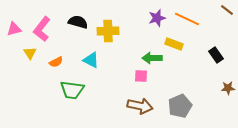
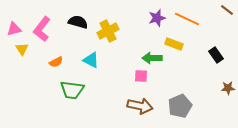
yellow cross: rotated 25 degrees counterclockwise
yellow triangle: moved 8 px left, 4 px up
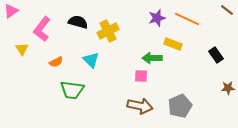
pink triangle: moved 3 px left, 18 px up; rotated 21 degrees counterclockwise
yellow rectangle: moved 1 px left
cyan triangle: rotated 18 degrees clockwise
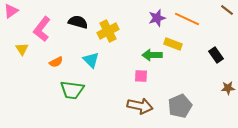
green arrow: moved 3 px up
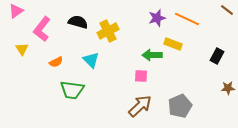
pink triangle: moved 5 px right
black rectangle: moved 1 px right, 1 px down; rotated 63 degrees clockwise
brown arrow: rotated 55 degrees counterclockwise
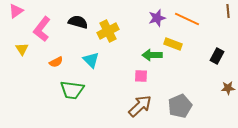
brown line: moved 1 px right, 1 px down; rotated 48 degrees clockwise
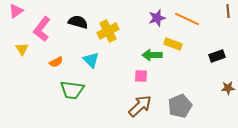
black rectangle: rotated 42 degrees clockwise
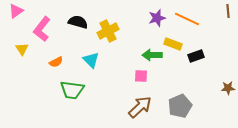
black rectangle: moved 21 px left
brown arrow: moved 1 px down
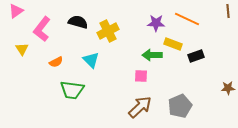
purple star: moved 1 px left, 5 px down; rotated 18 degrees clockwise
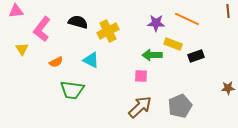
pink triangle: rotated 28 degrees clockwise
cyan triangle: rotated 18 degrees counterclockwise
